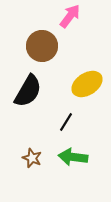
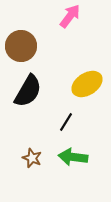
brown circle: moved 21 px left
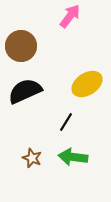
black semicircle: moved 3 px left; rotated 144 degrees counterclockwise
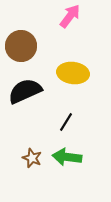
yellow ellipse: moved 14 px left, 11 px up; rotated 40 degrees clockwise
green arrow: moved 6 px left
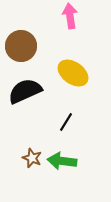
pink arrow: rotated 45 degrees counterclockwise
yellow ellipse: rotated 28 degrees clockwise
green arrow: moved 5 px left, 4 px down
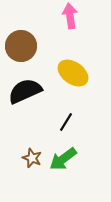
green arrow: moved 1 px right, 2 px up; rotated 44 degrees counterclockwise
